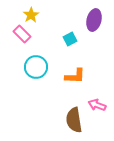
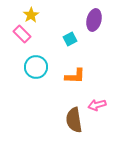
pink arrow: rotated 36 degrees counterclockwise
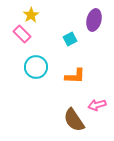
brown semicircle: rotated 25 degrees counterclockwise
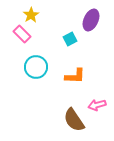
purple ellipse: moved 3 px left; rotated 10 degrees clockwise
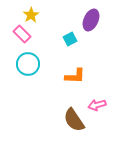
cyan circle: moved 8 px left, 3 px up
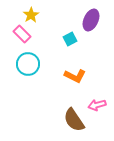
orange L-shape: rotated 25 degrees clockwise
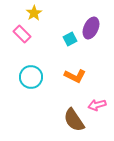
yellow star: moved 3 px right, 2 px up
purple ellipse: moved 8 px down
cyan circle: moved 3 px right, 13 px down
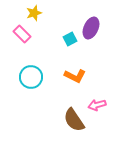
yellow star: rotated 14 degrees clockwise
